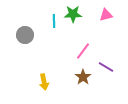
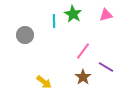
green star: rotated 30 degrees clockwise
yellow arrow: rotated 42 degrees counterclockwise
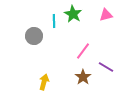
gray circle: moved 9 px right, 1 px down
yellow arrow: rotated 112 degrees counterclockwise
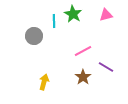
pink line: rotated 24 degrees clockwise
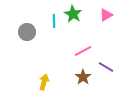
pink triangle: rotated 16 degrees counterclockwise
gray circle: moved 7 px left, 4 px up
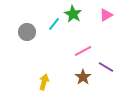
cyan line: moved 3 px down; rotated 40 degrees clockwise
